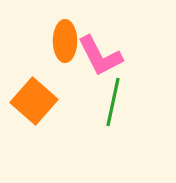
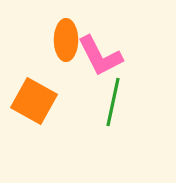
orange ellipse: moved 1 px right, 1 px up
orange square: rotated 12 degrees counterclockwise
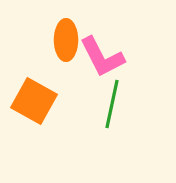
pink L-shape: moved 2 px right, 1 px down
green line: moved 1 px left, 2 px down
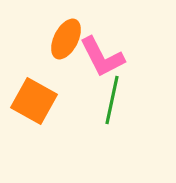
orange ellipse: moved 1 px up; rotated 27 degrees clockwise
green line: moved 4 px up
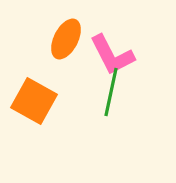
pink L-shape: moved 10 px right, 2 px up
green line: moved 1 px left, 8 px up
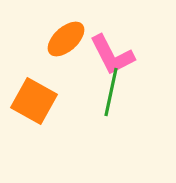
orange ellipse: rotated 21 degrees clockwise
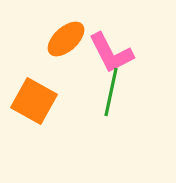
pink L-shape: moved 1 px left, 2 px up
